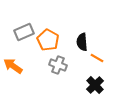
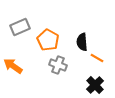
gray rectangle: moved 4 px left, 5 px up
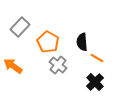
gray rectangle: rotated 24 degrees counterclockwise
orange pentagon: moved 2 px down
gray cross: rotated 18 degrees clockwise
black cross: moved 3 px up
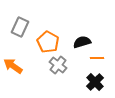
gray rectangle: rotated 18 degrees counterclockwise
black semicircle: rotated 78 degrees clockwise
orange line: rotated 32 degrees counterclockwise
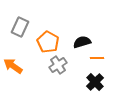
gray cross: rotated 18 degrees clockwise
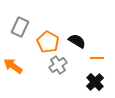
black semicircle: moved 5 px left, 1 px up; rotated 48 degrees clockwise
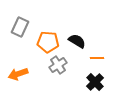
orange pentagon: rotated 25 degrees counterclockwise
orange arrow: moved 5 px right, 8 px down; rotated 54 degrees counterclockwise
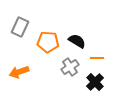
gray cross: moved 12 px right, 2 px down
orange arrow: moved 1 px right, 2 px up
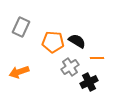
gray rectangle: moved 1 px right
orange pentagon: moved 5 px right
black cross: moved 6 px left; rotated 18 degrees clockwise
